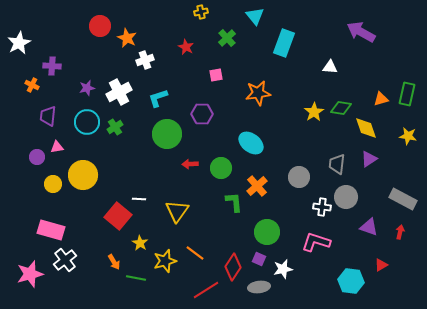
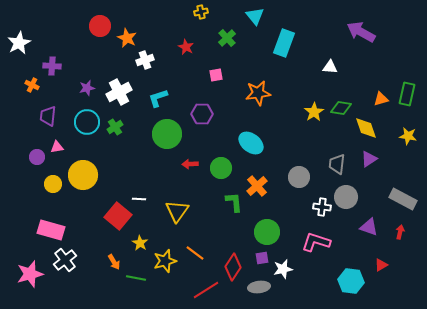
purple square at (259, 259): moved 3 px right, 1 px up; rotated 32 degrees counterclockwise
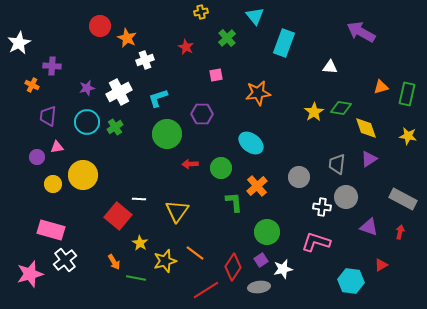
orange triangle at (381, 99): moved 12 px up
purple square at (262, 258): moved 1 px left, 2 px down; rotated 24 degrees counterclockwise
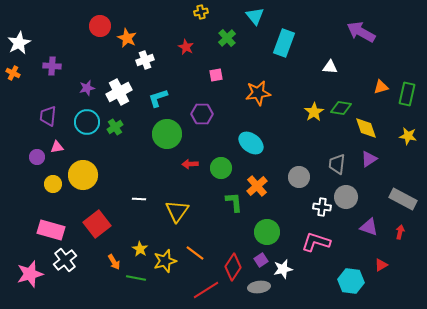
orange cross at (32, 85): moved 19 px left, 12 px up
red square at (118, 216): moved 21 px left, 8 px down; rotated 12 degrees clockwise
yellow star at (140, 243): moved 6 px down
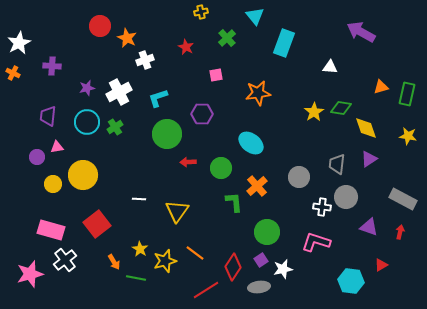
red arrow at (190, 164): moved 2 px left, 2 px up
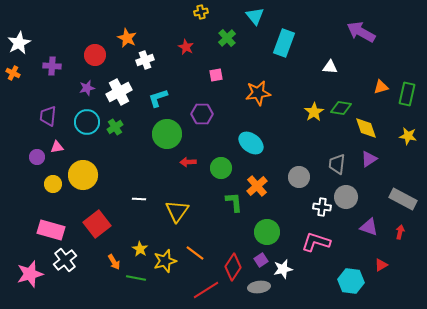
red circle at (100, 26): moved 5 px left, 29 px down
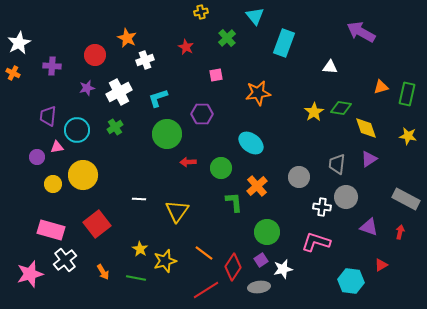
cyan circle at (87, 122): moved 10 px left, 8 px down
gray rectangle at (403, 199): moved 3 px right
orange line at (195, 253): moved 9 px right
orange arrow at (114, 262): moved 11 px left, 10 px down
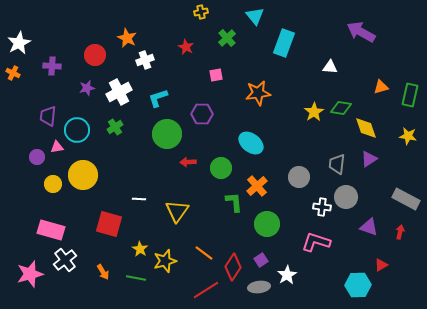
green rectangle at (407, 94): moved 3 px right, 1 px down
red square at (97, 224): moved 12 px right; rotated 36 degrees counterclockwise
green circle at (267, 232): moved 8 px up
white star at (283, 269): moved 4 px right, 6 px down; rotated 18 degrees counterclockwise
cyan hexagon at (351, 281): moved 7 px right, 4 px down; rotated 10 degrees counterclockwise
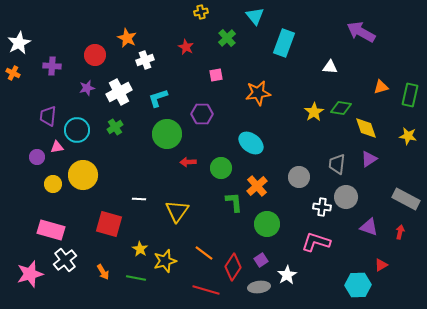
red line at (206, 290): rotated 48 degrees clockwise
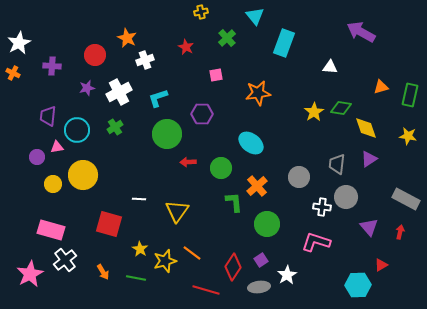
purple triangle at (369, 227): rotated 30 degrees clockwise
orange line at (204, 253): moved 12 px left
pink star at (30, 274): rotated 12 degrees counterclockwise
